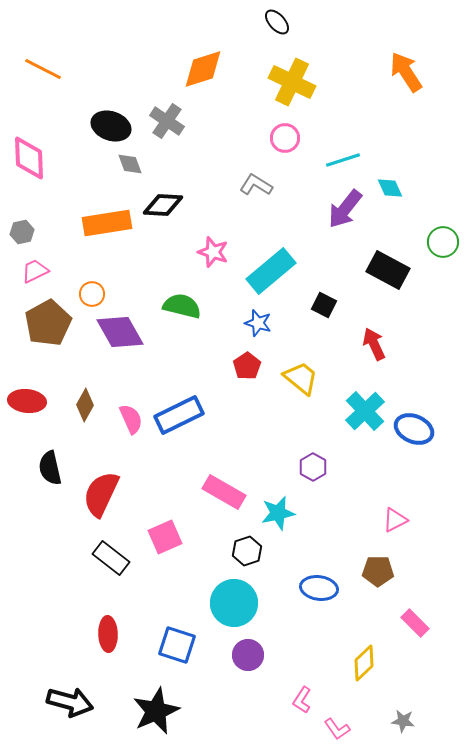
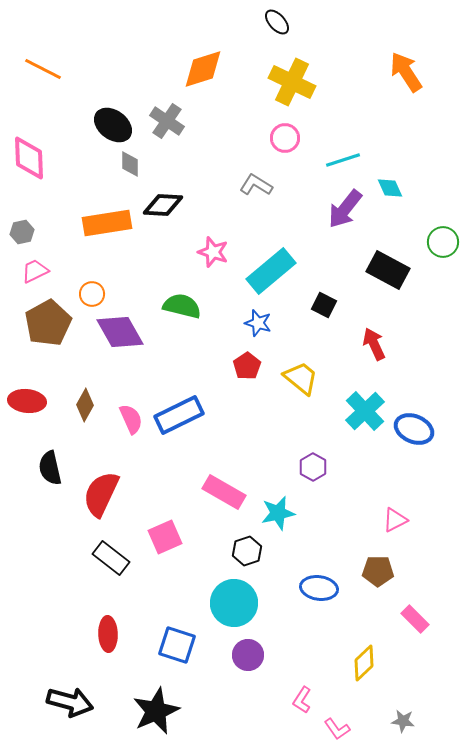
black ellipse at (111, 126): moved 2 px right, 1 px up; rotated 18 degrees clockwise
gray diamond at (130, 164): rotated 20 degrees clockwise
pink rectangle at (415, 623): moved 4 px up
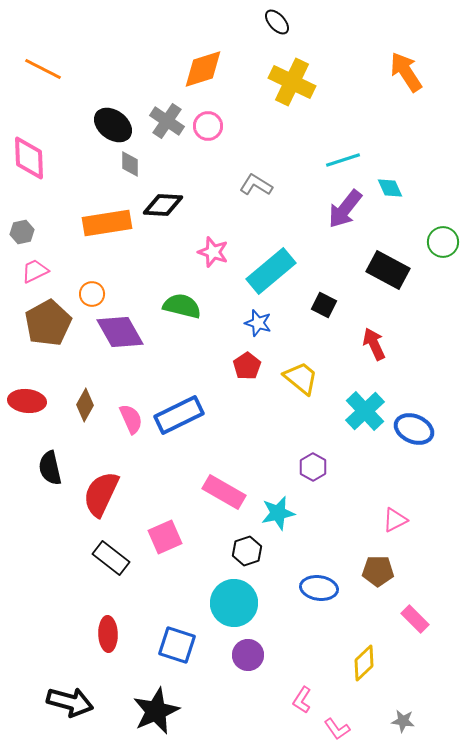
pink circle at (285, 138): moved 77 px left, 12 px up
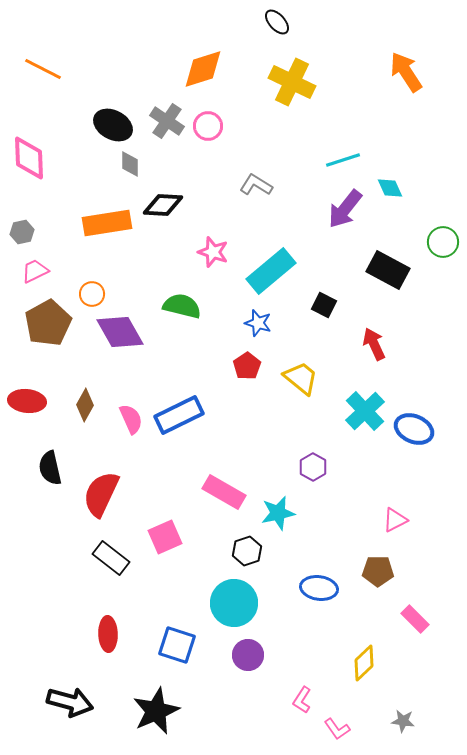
black ellipse at (113, 125): rotated 9 degrees counterclockwise
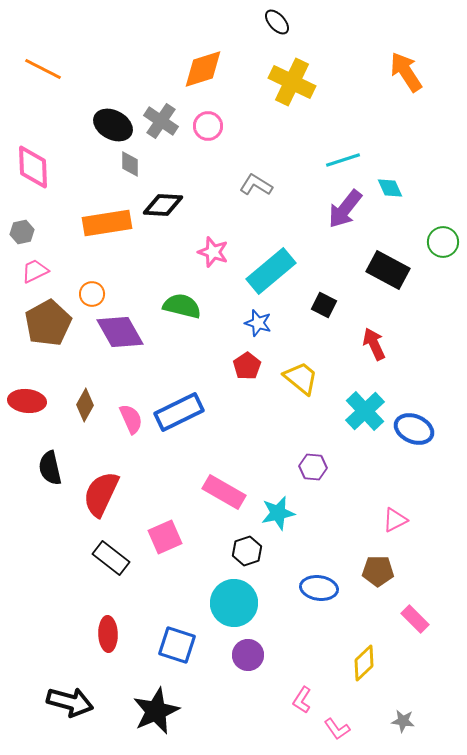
gray cross at (167, 121): moved 6 px left
pink diamond at (29, 158): moved 4 px right, 9 px down
blue rectangle at (179, 415): moved 3 px up
purple hexagon at (313, 467): rotated 24 degrees counterclockwise
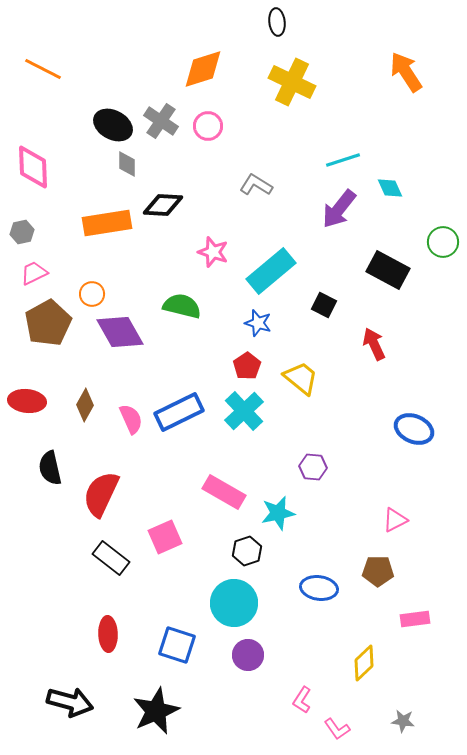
black ellipse at (277, 22): rotated 36 degrees clockwise
gray diamond at (130, 164): moved 3 px left
purple arrow at (345, 209): moved 6 px left
pink trapezoid at (35, 271): moved 1 px left, 2 px down
cyan cross at (365, 411): moved 121 px left
pink rectangle at (415, 619): rotated 52 degrees counterclockwise
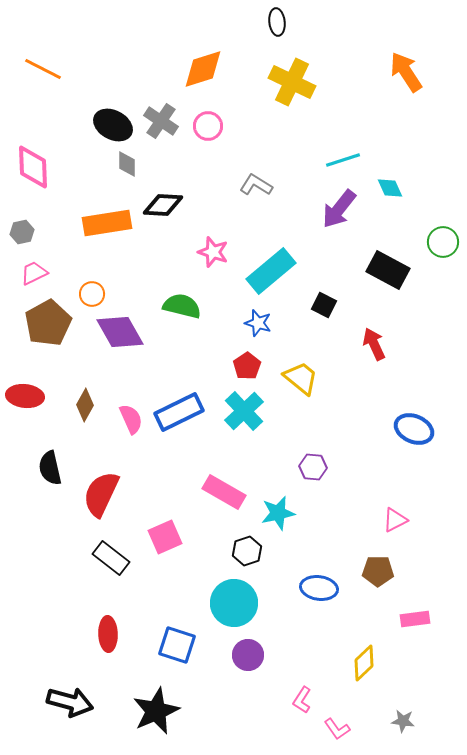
red ellipse at (27, 401): moved 2 px left, 5 px up
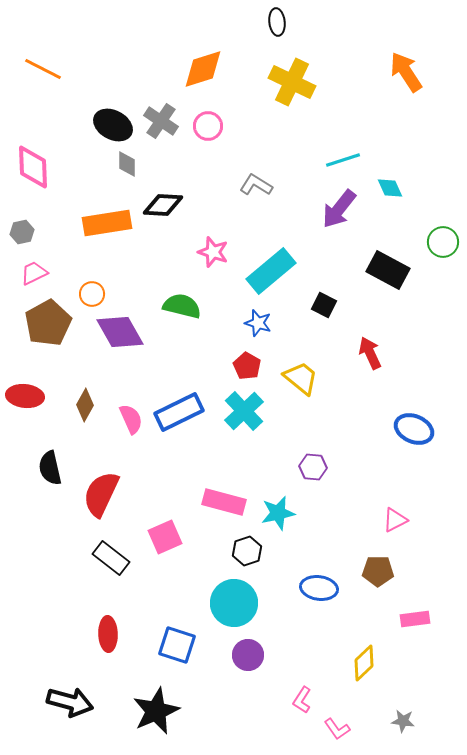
red arrow at (374, 344): moved 4 px left, 9 px down
red pentagon at (247, 366): rotated 8 degrees counterclockwise
pink rectangle at (224, 492): moved 10 px down; rotated 15 degrees counterclockwise
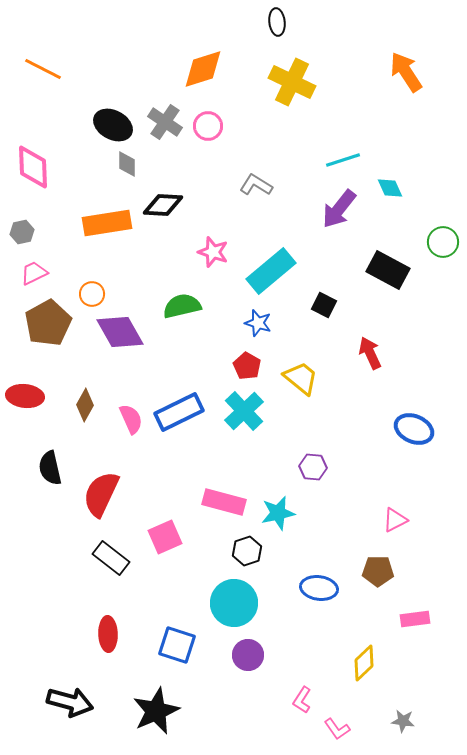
gray cross at (161, 121): moved 4 px right, 1 px down
green semicircle at (182, 306): rotated 27 degrees counterclockwise
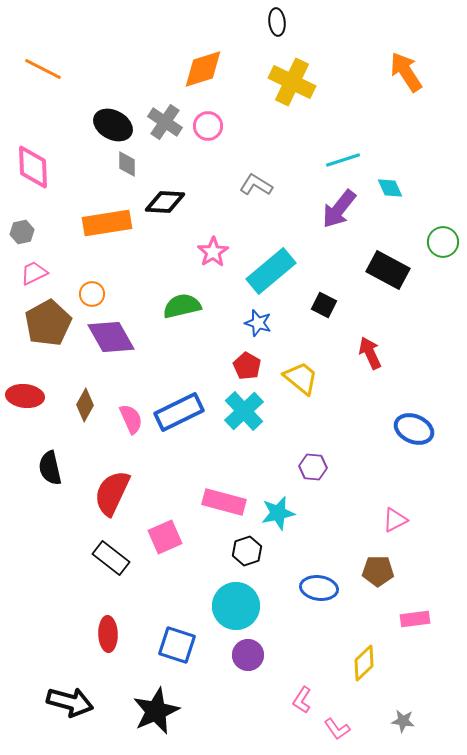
black diamond at (163, 205): moved 2 px right, 3 px up
pink star at (213, 252): rotated 20 degrees clockwise
purple diamond at (120, 332): moved 9 px left, 5 px down
red semicircle at (101, 494): moved 11 px right, 1 px up
cyan circle at (234, 603): moved 2 px right, 3 px down
